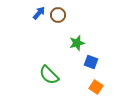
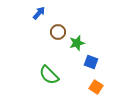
brown circle: moved 17 px down
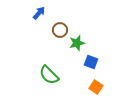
brown circle: moved 2 px right, 2 px up
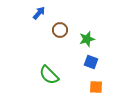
green star: moved 10 px right, 4 px up
orange square: rotated 32 degrees counterclockwise
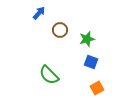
orange square: moved 1 px right, 1 px down; rotated 32 degrees counterclockwise
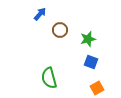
blue arrow: moved 1 px right, 1 px down
green star: moved 1 px right
green semicircle: moved 3 px down; rotated 30 degrees clockwise
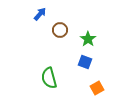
green star: rotated 21 degrees counterclockwise
blue square: moved 6 px left
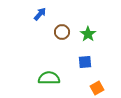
brown circle: moved 2 px right, 2 px down
green star: moved 5 px up
blue square: rotated 24 degrees counterclockwise
green semicircle: rotated 105 degrees clockwise
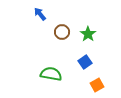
blue arrow: rotated 80 degrees counterclockwise
blue square: rotated 32 degrees counterclockwise
green semicircle: moved 2 px right, 4 px up; rotated 10 degrees clockwise
orange square: moved 3 px up
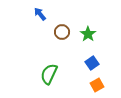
blue square: moved 7 px right, 1 px down
green semicircle: moved 2 px left; rotated 75 degrees counterclockwise
